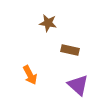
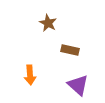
brown star: rotated 18 degrees clockwise
orange arrow: rotated 24 degrees clockwise
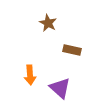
brown rectangle: moved 2 px right
purple triangle: moved 18 px left, 3 px down
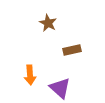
brown rectangle: rotated 24 degrees counterclockwise
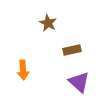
orange arrow: moved 7 px left, 5 px up
purple triangle: moved 19 px right, 6 px up
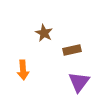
brown star: moved 4 px left, 10 px down
purple triangle: rotated 25 degrees clockwise
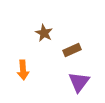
brown rectangle: rotated 12 degrees counterclockwise
